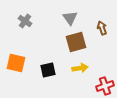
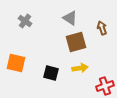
gray triangle: rotated 21 degrees counterclockwise
black square: moved 3 px right, 3 px down; rotated 28 degrees clockwise
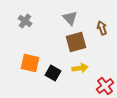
gray triangle: rotated 14 degrees clockwise
orange square: moved 14 px right
black square: moved 2 px right; rotated 14 degrees clockwise
red cross: rotated 18 degrees counterclockwise
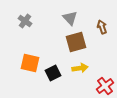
brown arrow: moved 1 px up
black square: rotated 35 degrees clockwise
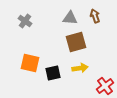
gray triangle: rotated 42 degrees counterclockwise
brown arrow: moved 7 px left, 11 px up
black square: rotated 14 degrees clockwise
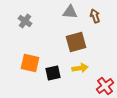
gray triangle: moved 6 px up
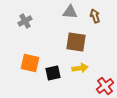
gray cross: rotated 24 degrees clockwise
brown square: rotated 25 degrees clockwise
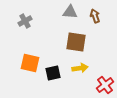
red cross: moved 1 px up
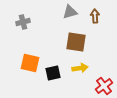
gray triangle: rotated 21 degrees counterclockwise
brown arrow: rotated 16 degrees clockwise
gray cross: moved 2 px left, 1 px down; rotated 16 degrees clockwise
red cross: moved 1 px left, 1 px down
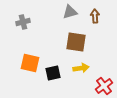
yellow arrow: moved 1 px right
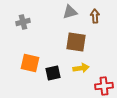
red cross: rotated 30 degrees clockwise
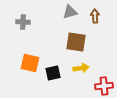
gray cross: rotated 16 degrees clockwise
